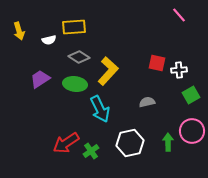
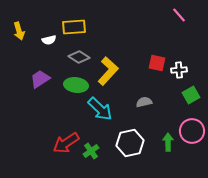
green ellipse: moved 1 px right, 1 px down
gray semicircle: moved 3 px left
cyan arrow: rotated 20 degrees counterclockwise
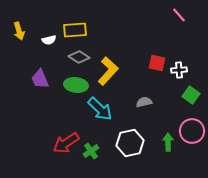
yellow rectangle: moved 1 px right, 3 px down
purple trapezoid: rotated 80 degrees counterclockwise
green square: rotated 24 degrees counterclockwise
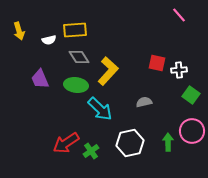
gray diamond: rotated 25 degrees clockwise
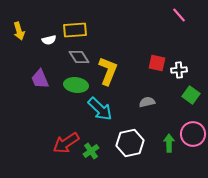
yellow L-shape: rotated 20 degrees counterclockwise
gray semicircle: moved 3 px right
pink circle: moved 1 px right, 3 px down
green arrow: moved 1 px right, 1 px down
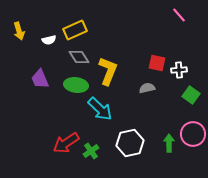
yellow rectangle: rotated 20 degrees counterclockwise
gray semicircle: moved 14 px up
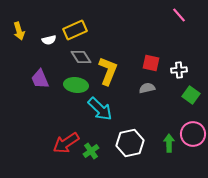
gray diamond: moved 2 px right
red square: moved 6 px left
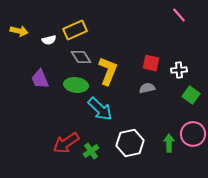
yellow arrow: rotated 60 degrees counterclockwise
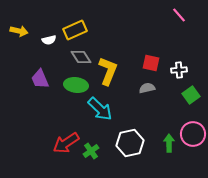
green square: rotated 18 degrees clockwise
